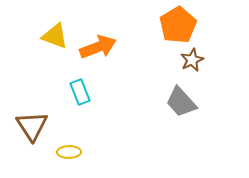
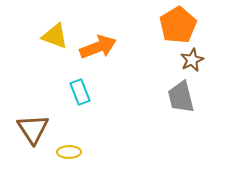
gray trapezoid: moved 5 px up; rotated 28 degrees clockwise
brown triangle: moved 1 px right, 3 px down
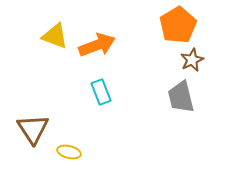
orange arrow: moved 1 px left, 2 px up
cyan rectangle: moved 21 px right
yellow ellipse: rotated 15 degrees clockwise
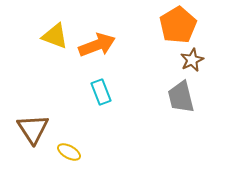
yellow ellipse: rotated 15 degrees clockwise
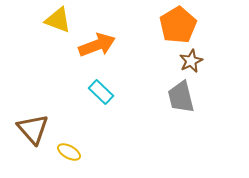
yellow triangle: moved 3 px right, 16 px up
brown star: moved 1 px left, 1 px down
cyan rectangle: rotated 25 degrees counterclockwise
brown triangle: rotated 8 degrees counterclockwise
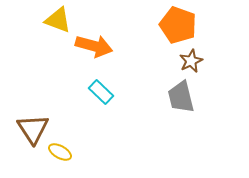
orange pentagon: rotated 21 degrees counterclockwise
orange arrow: moved 3 px left, 1 px down; rotated 36 degrees clockwise
brown triangle: rotated 8 degrees clockwise
yellow ellipse: moved 9 px left
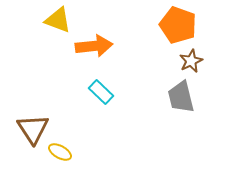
orange arrow: rotated 21 degrees counterclockwise
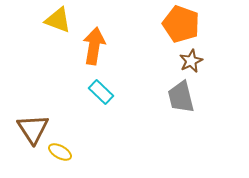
orange pentagon: moved 3 px right, 1 px up
orange arrow: rotated 75 degrees counterclockwise
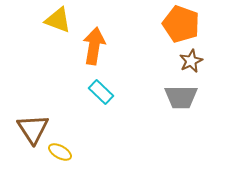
gray trapezoid: rotated 76 degrees counterclockwise
